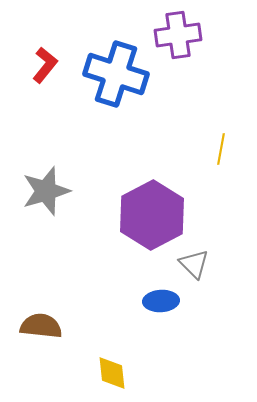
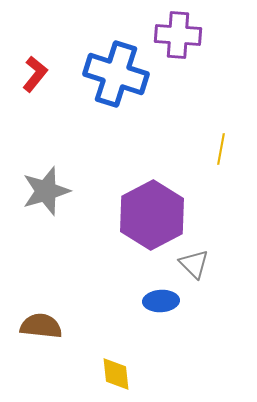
purple cross: rotated 12 degrees clockwise
red L-shape: moved 10 px left, 9 px down
yellow diamond: moved 4 px right, 1 px down
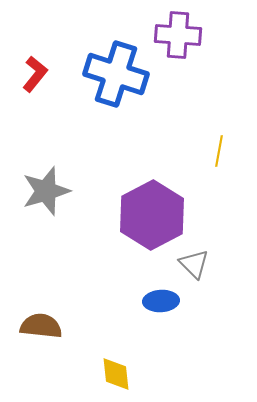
yellow line: moved 2 px left, 2 px down
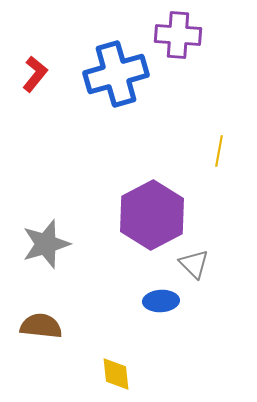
blue cross: rotated 34 degrees counterclockwise
gray star: moved 53 px down
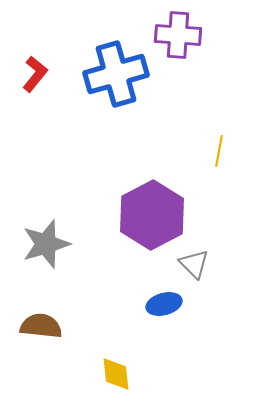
blue ellipse: moved 3 px right, 3 px down; rotated 12 degrees counterclockwise
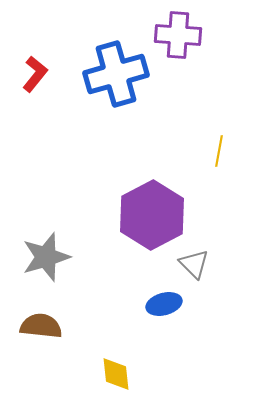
gray star: moved 13 px down
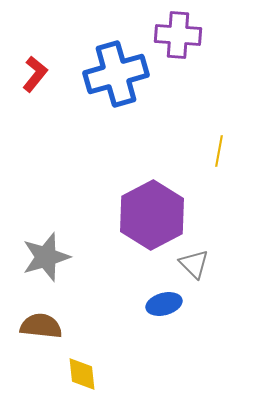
yellow diamond: moved 34 px left
